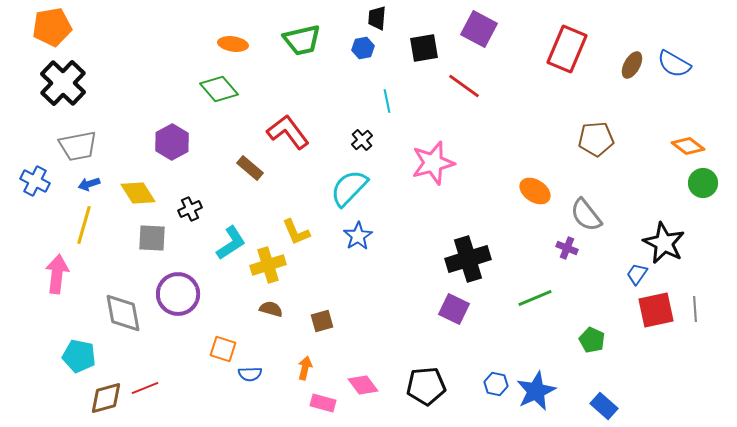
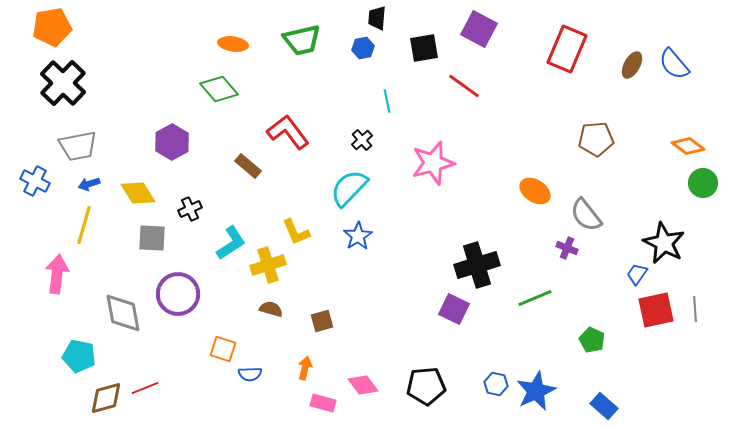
blue semicircle at (674, 64): rotated 20 degrees clockwise
brown rectangle at (250, 168): moved 2 px left, 2 px up
black cross at (468, 259): moved 9 px right, 6 px down
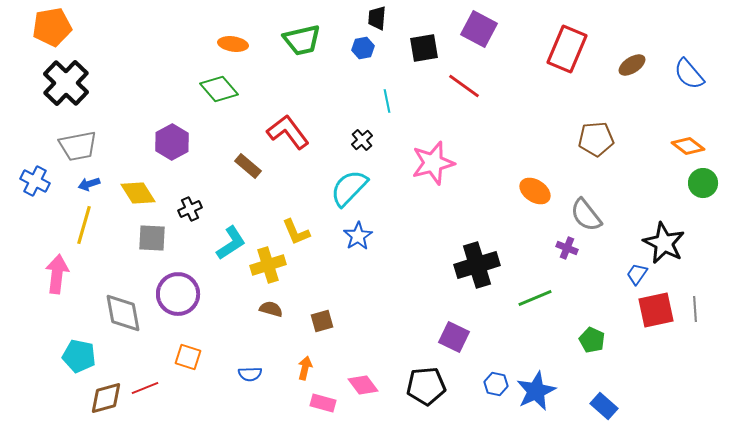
blue semicircle at (674, 64): moved 15 px right, 10 px down
brown ellipse at (632, 65): rotated 28 degrees clockwise
black cross at (63, 83): moved 3 px right
purple square at (454, 309): moved 28 px down
orange square at (223, 349): moved 35 px left, 8 px down
